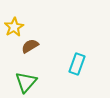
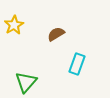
yellow star: moved 2 px up
brown semicircle: moved 26 px right, 12 px up
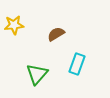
yellow star: rotated 24 degrees clockwise
green triangle: moved 11 px right, 8 px up
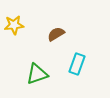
green triangle: rotated 30 degrees clockwise
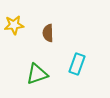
brown semicircle: moved 8 px left, 1 px up; rotated 60 degrees counterclockwise
